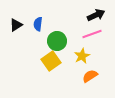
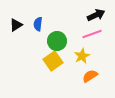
yellow square: moved 2 px right
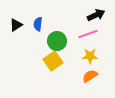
pink line: moved 4 px left
yellow star: moved 8 px right; rotated 28 degrees clockwise
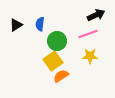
blue semicircle: moved 2 px right
orange semicircle: moved 29 px left
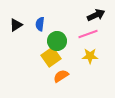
yellow square: moved 2 px left, 4 px up
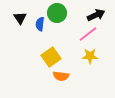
black triangle: moved 4 px right, 7 px up; rotated 32 degrees counterclockwise
pink line: rotated 18 degrees counterclockwise
green circle: moved 28 px up
orange semicircle: rotated 140 degrees counterclockwise
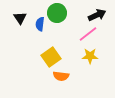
black arrow: moved 1 px right
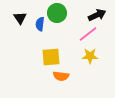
yellow square: rotated 30 degrees clockwise
